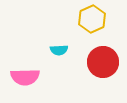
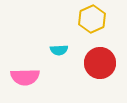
red circle: moved 3 px left, 1 px down
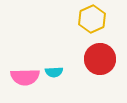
cyan semicircle: moved 5 px left, 22 px down
red circle: moved 4 px up
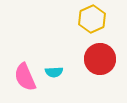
pink semicircle: rotated 68 degrees clockwise
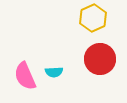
yellow hexagon: moved 1 px right, 1 px up
pink semicircle: moved 1 px up
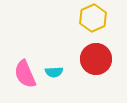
red circle: moved 4 px left
pink semicircle: moved 2 px up
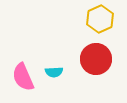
yellow hexagon: moved 7 px right, 1 px down
pink semicircle: moved 2 px left, 3 px down
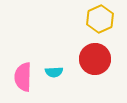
red circle: moved 1 px left
pink semicircle: rotated 24 degrees clockwise
